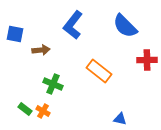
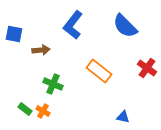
blue square: moved 1 px left
red cross: moved 8 px down; rotated 36 degrees clockwise
blue triangle: moved 3 px right, 2 px up
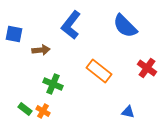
blue L-shape: moved 2 px left
blue triangle: moved 5 px right, 5 px up
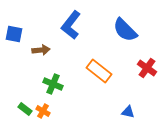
blue semicircle: moved 4 px down
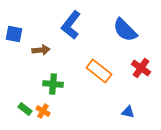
red cross: moved 6 px left
green cross: rotated 18 degrees counterclockwise
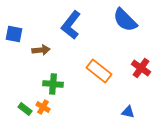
blue semicircle: moved 10 px up
orange cross: moved 4 px up
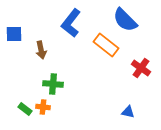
blue L-shape: moved 2 px up
blue square: rotated 12 degrees counterclockwise
brown arrow: rotated 84 degrees clockwise
orange rectangle: moved 7 px right, 26 px up
orange cross: rotated 24 degrees counterclockwise
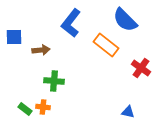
blue square: moved 3 px down
brown arrow: rotated 84 degrees counterclockwise
green cross: moved 1 px right, 3 px up
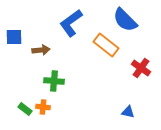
blue L-shape: rotated 16 degrees clockwise
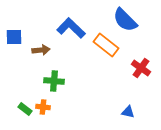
blue L-shape: moved 5 px down; rotated 80 degrees clockwise
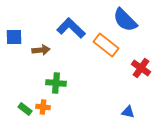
green cross: moved 2 px right, 2 px down
